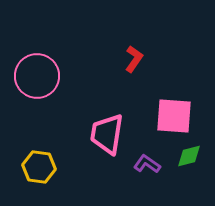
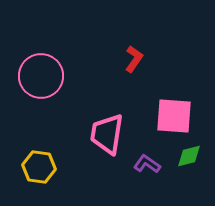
pink circle: moved 4 px right
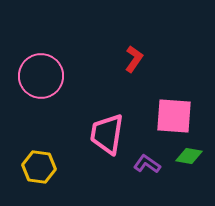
green diamond: rotated 24 degrees clockwise
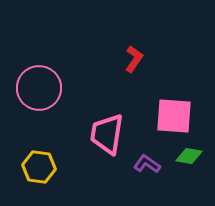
pink circle: moved 2 px left, 12 px down
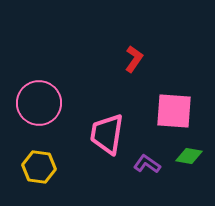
pink circle: moved 15 px down
pink square: moved 5 px up
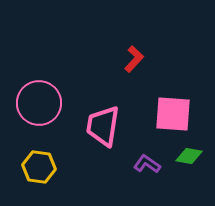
red L-shape: rotated 8 degrees clockwise
pink square: moved 1 px left, 3 px down
pink trapezoid: moved 4 px left, 8 px up
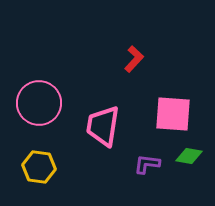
purple L-shape: rotated 28 degrees counterclockwise
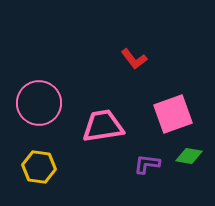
red L-shape: rotated 100 degrees clockwise
pink square: rotated 24 degrees counterclockwise
pink trapezoid: rotated 72 degrees clockwise
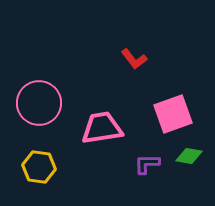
pink trapezoid: moved 1 px left, 2 px down
purple L-shape: rotated 8 degrees counterclockwise
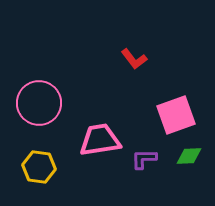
pink square: moved 3 px right, 1 px down
pink trapezoid: moved 2 px left, 12 px down
green diamond: rotated 12 degrees counterclockwise
purple L-shape: moved 3 px left, 5 px up
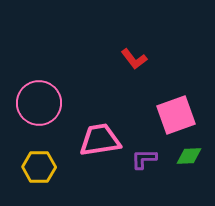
yellow hexagon: rotated 8 degrees counterclockwise
